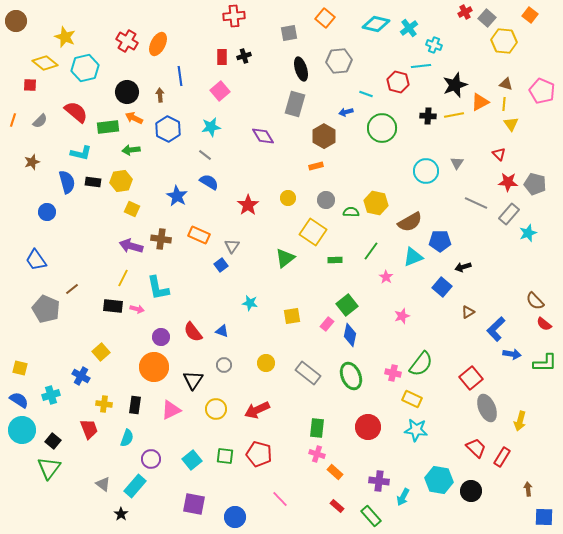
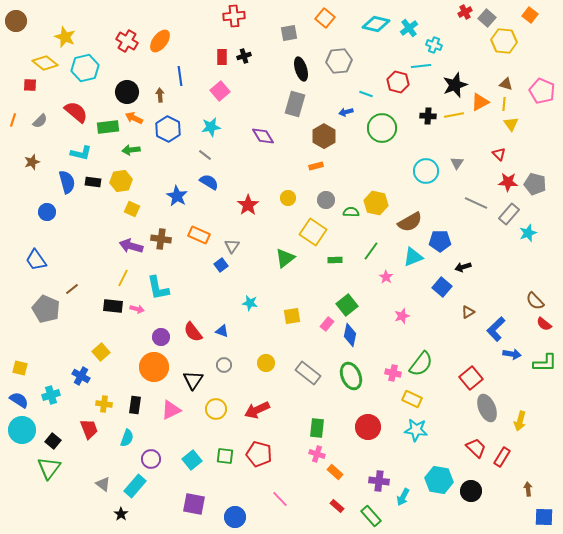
orange ellipse at (158, 44): moved 2 px right, 3 px up; rotated 10 degrees clockwise
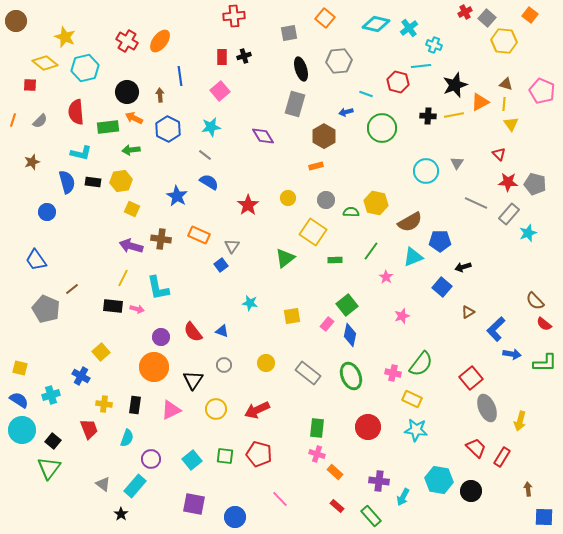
red semicircle at (76, 112): rotated 135 degrees counterclockwise
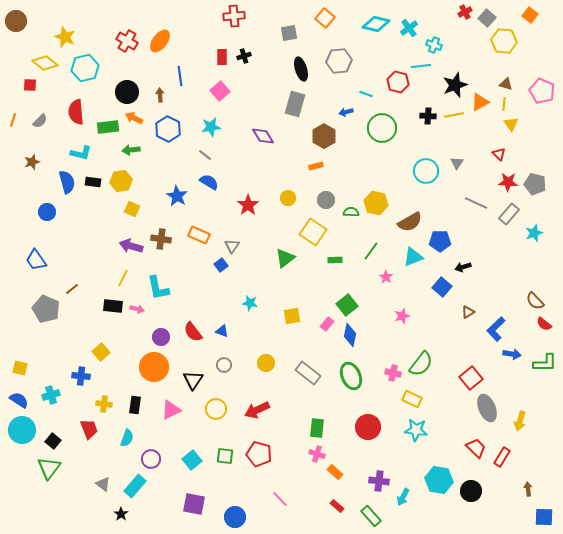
cyan star at (528, 233): moved 6 px right
blue cross at (81, 376): rotated 24 degrees counterclockwise
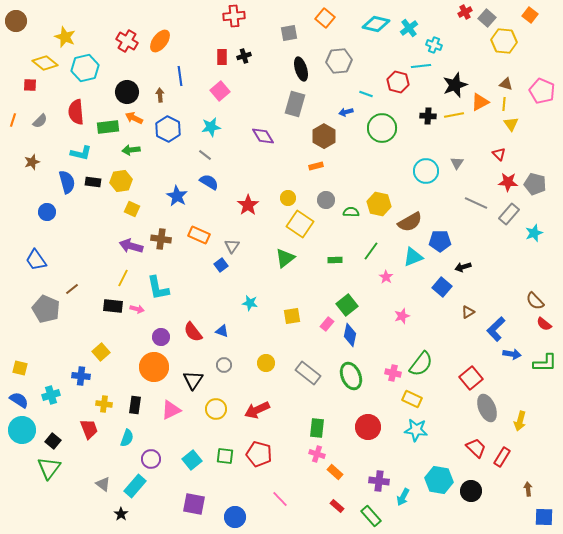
yellow hexagon at (376, 203): moved 3 px right, 1 px down
yellow square at (313, 232): moved 13 px left, 8 px up
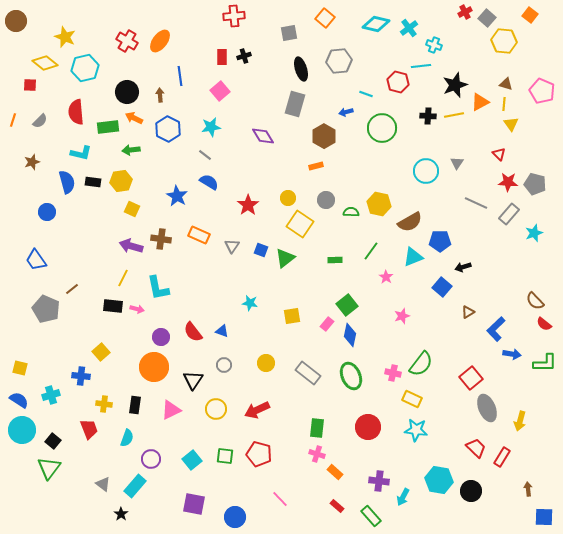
blue square at (221, 265): moved 40 px right, 15 px up; rotated 32 degrees counterclockwise
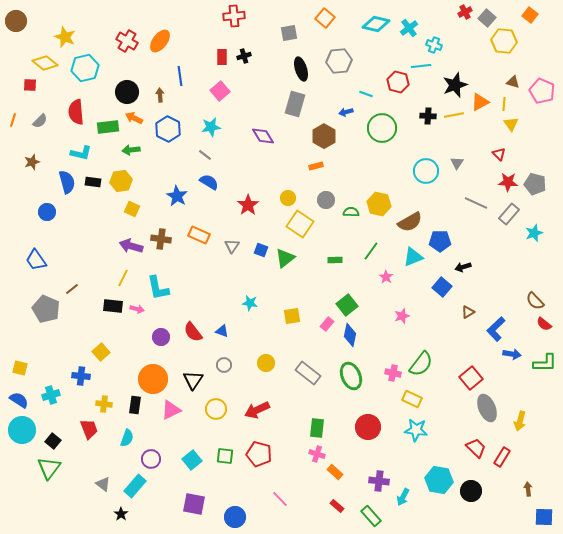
brown triangle at (506, 84): moved 7 px right, 2 px up
orange circle at (154, 367): moved 1 px left, 12 px down
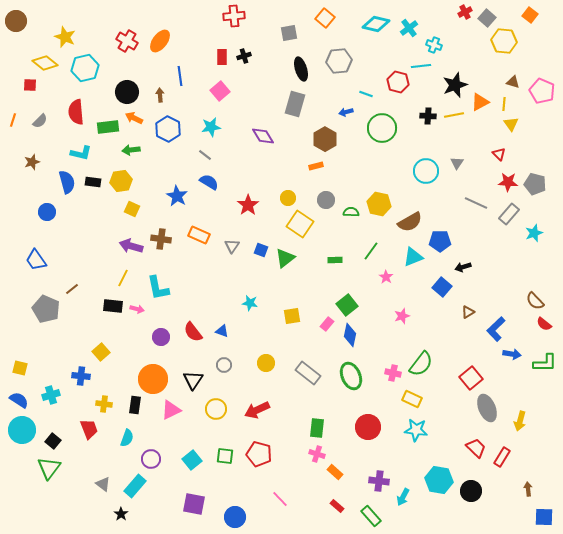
brown hexagon at (324, 136): moved 1 px right, 3 px down
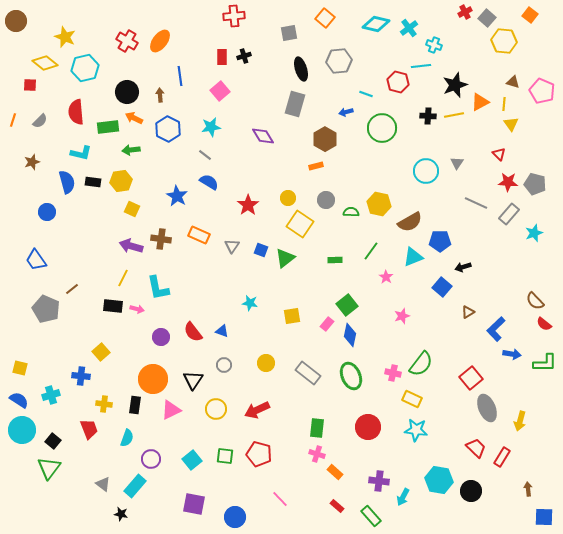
black star at (121, 514): rotated 24 degrees counterclockwise
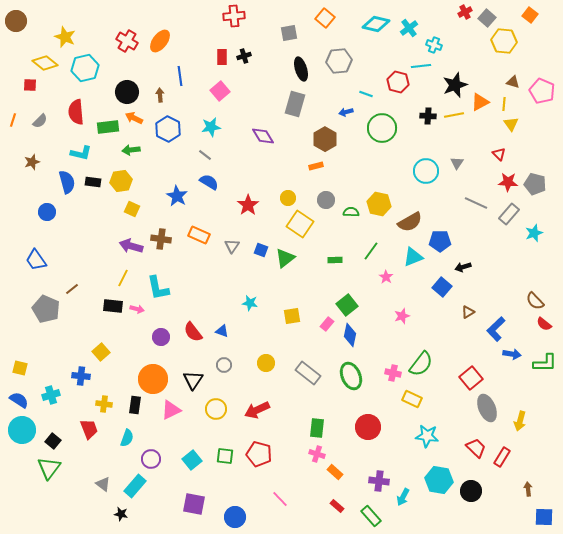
cyan star at (416, 430): moved 11 px right, 6 px down
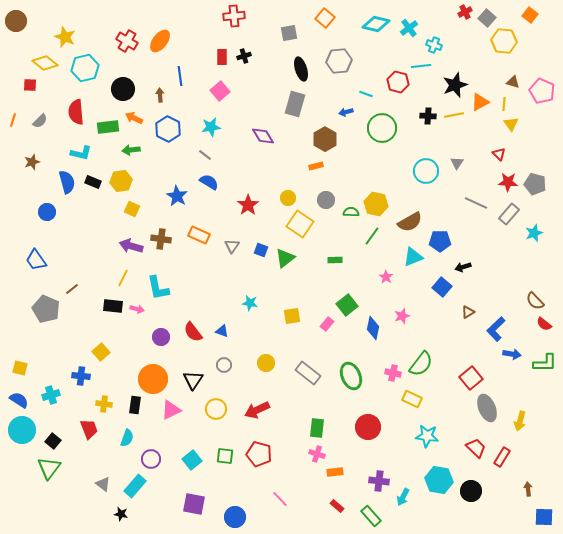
black circle at (127, 92): moved 4 px left, 3 px up
black rectangle at (93, 182): rotated 14 degrees clockwise
yellow hexagon at (379, 204): moved 3 px left
green line at (371, 251): moved 1 px right, 15 px up
blue diamond at (350, 335): moved 23 px right, 7 px up
orange rectangle at (335, 472): rotated 49 degrees counterclockwise
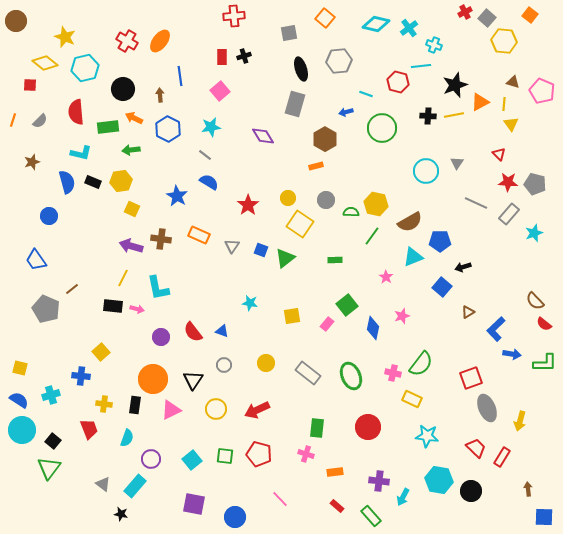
blue circle at (47, 212): moved 2 px right, 4 px down
red square at (471, 378): rotated 20 degrees clockwise
pink cross at (317, 454): moved 11 px left
